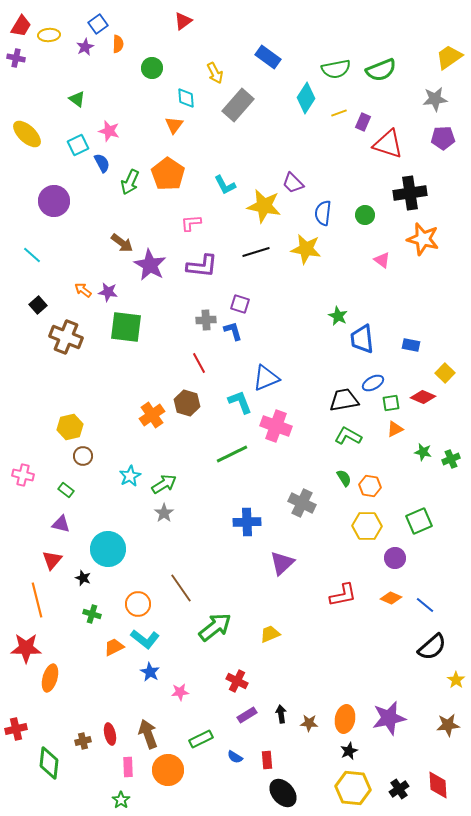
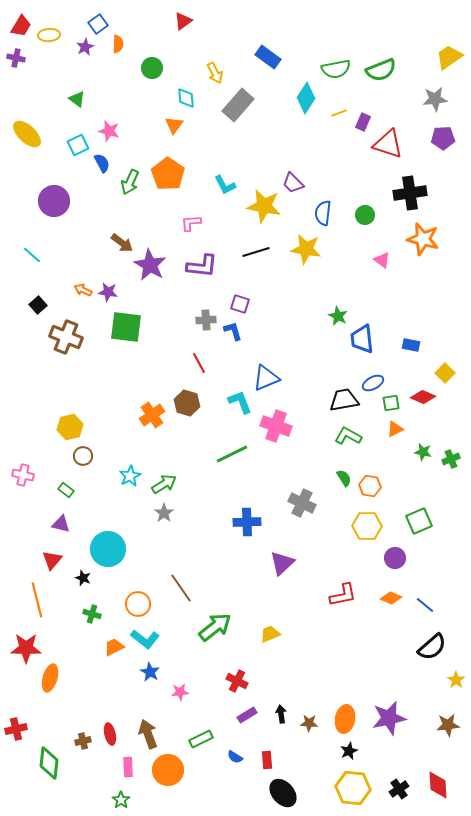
orange arrow at (83, 290): rotated 12 degrees counterclockwise
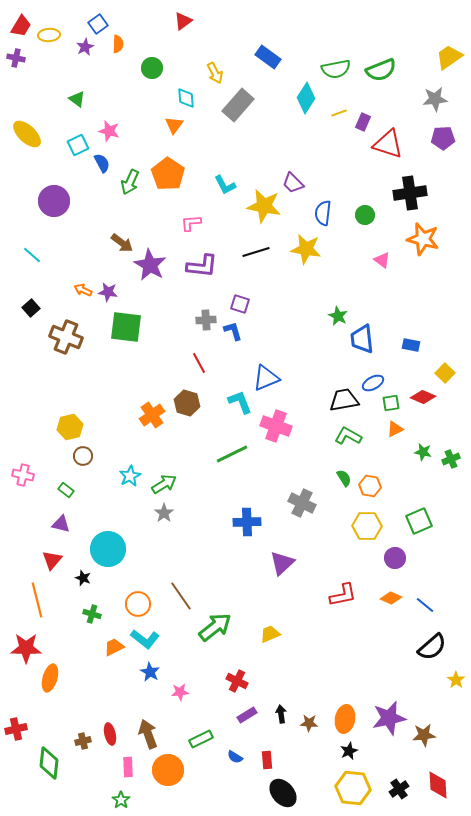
black square at (38, 305): moved 7 px left, 3 px down
brown line at (181, 588): moved 8 px down
brown star at (448, 725): moved 24 px left, 10 px down
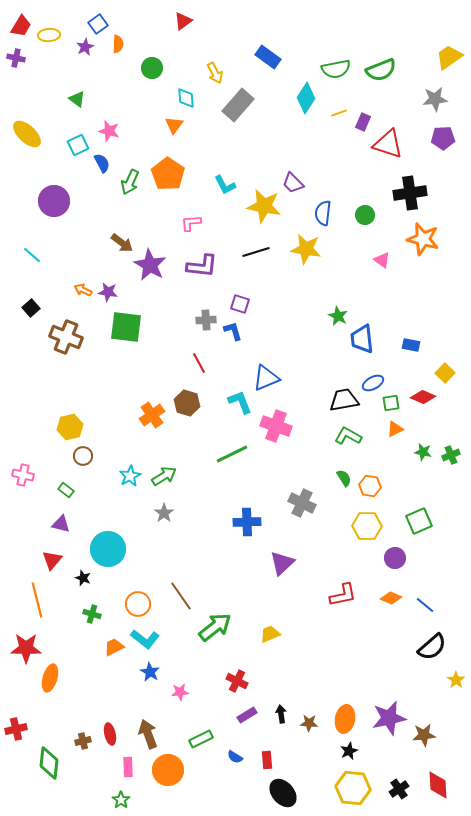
green cross at (451, 459): moved 4 px up
green arrow at (164, 484): moved 8 px up
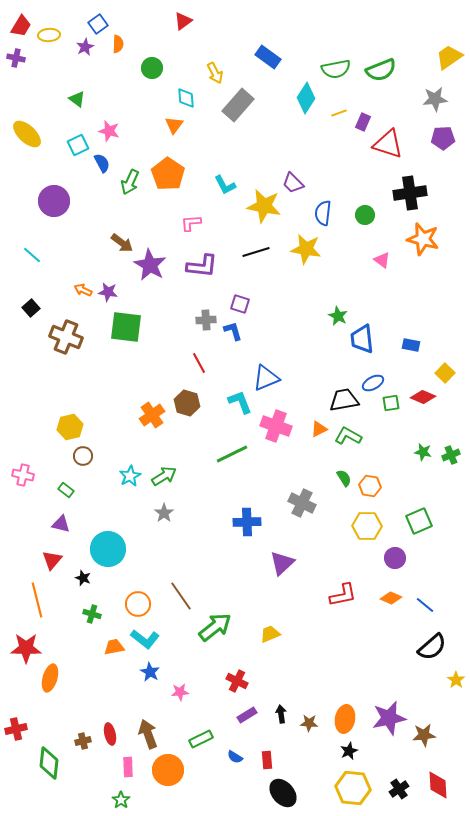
orange triangle at (395, 429): moved 76 px left
orange trapezoid at (114, 647): rotated 15 degrees clockwise
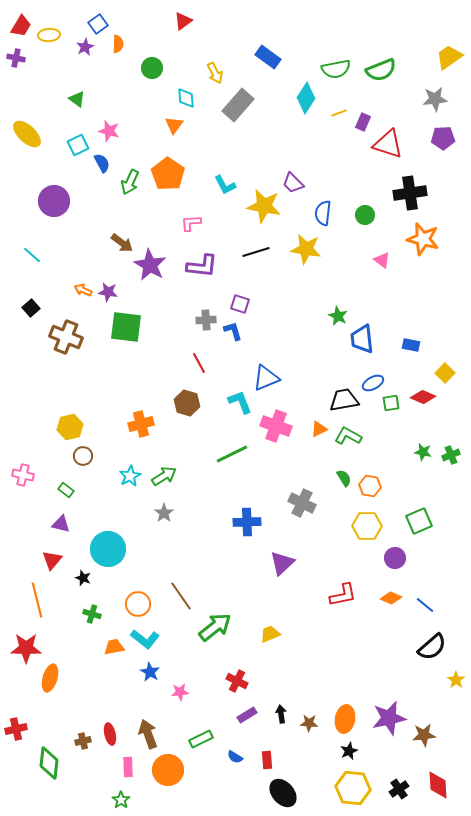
orange cross at (152, 415): moved 11 px left, 9 px down; rotated 20 degrees clockwise
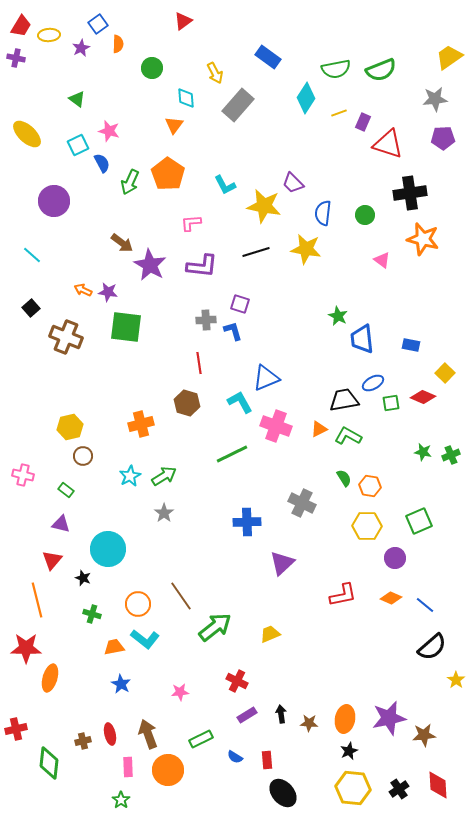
purple star at (85, 47): moved 4 px left, 1 px down
red line at (199, 363): rotated 20 degrees clockwise
cyan L-shape at (240, 402): rotated 8 degrees counterclockwise
blue star at (150, 672): moved 29 px left, 12 px down
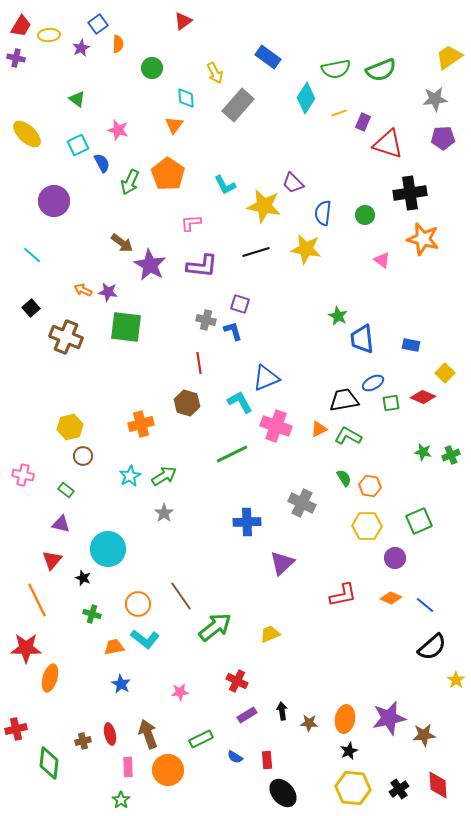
pink star at (109, 131): moved 9 px right, 1 px up
gray cross at (206, 320): rotated 18 degrees clockwise
orange line at (37, 600): rotated 12 degrees counterclockwise
black arrow at (281, 714): moved 1 px right, 3 px up
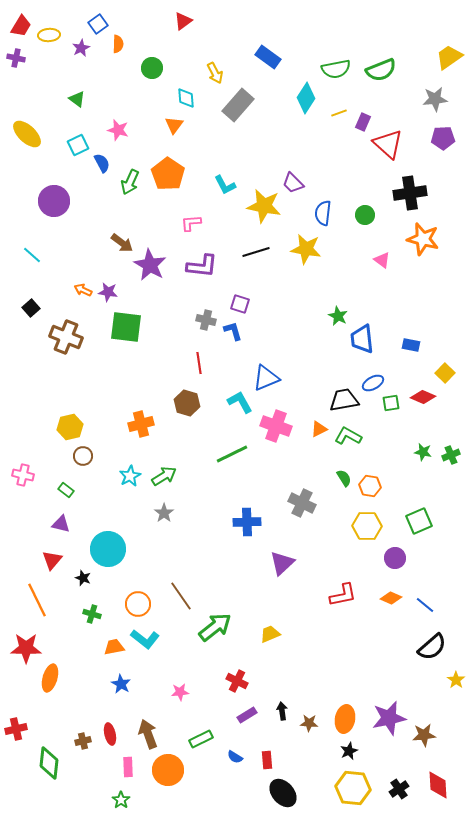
red triangle at (388, 144): rotated 24 degrees clockwise
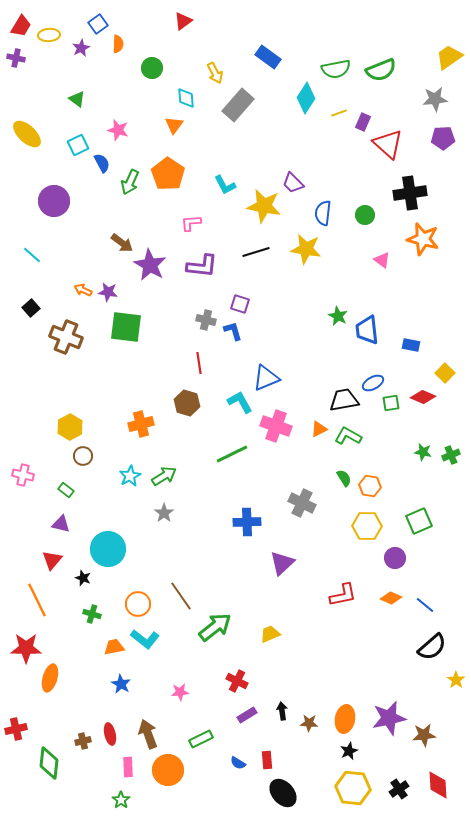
blue trapezoid at (362, 339): moved 5 px right, 9 px up
yellow hexagon at (70, 427): rotated 15 degrees counterclockwise
blue semicircle at (235, 757): moved 3 px right, 6 px down
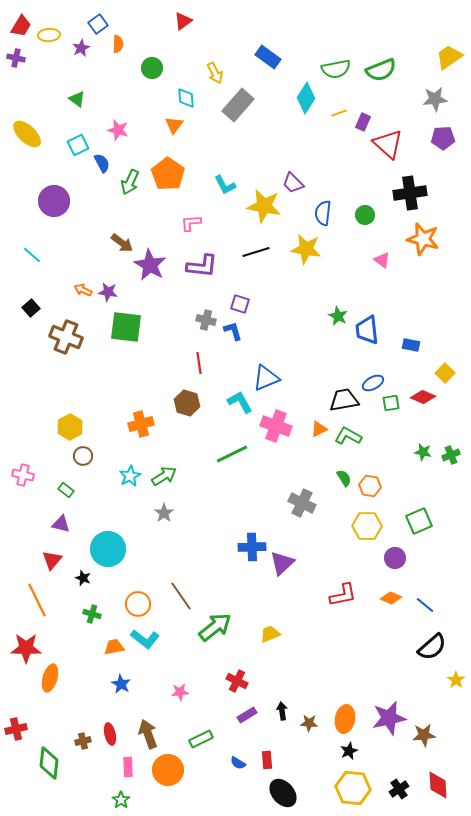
blue cross at (247, 522): moved 5 px right, 25 px down
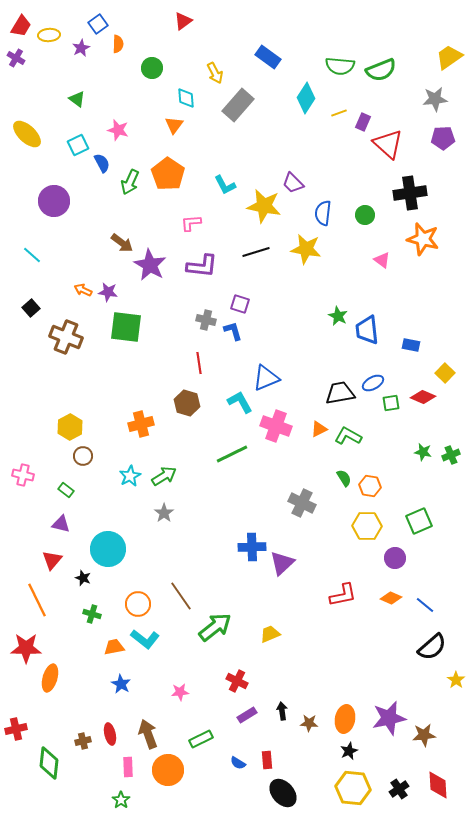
purple cross at (16, 58): rotated 18 degrees clockwise
green semicircle at (336, 69): moved 4 px right, 3 px up; rotated 16 degrees clockwise
black trapezoid at (344, 400): moved 4 px left, 7 px up
